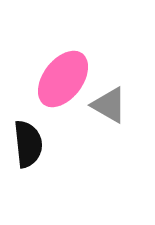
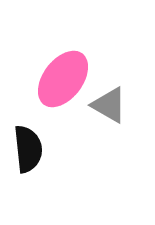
black semicircle: moved 5 px down
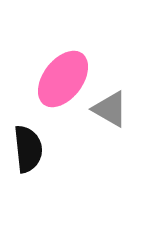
gray triangle: moved 1 px right, 4 px down
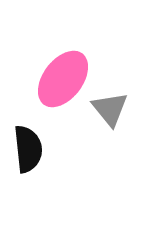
gray triangle: rotated 21 degrees clockwise
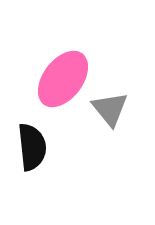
black semicircle: moved 4 px right, 2 px up
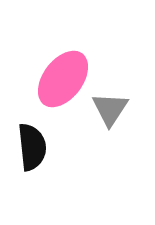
gray triangle: rotated 12 degrees clockwise
